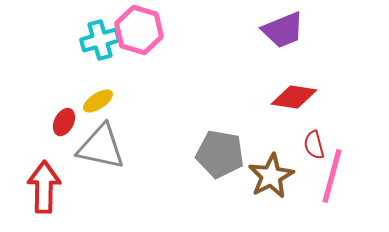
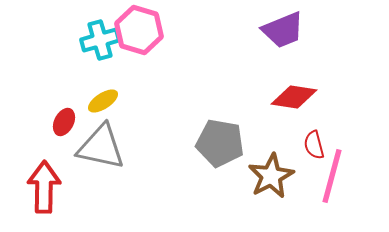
yellow ellipse: moved 5 px right
gray pentagon: moved 11 px up
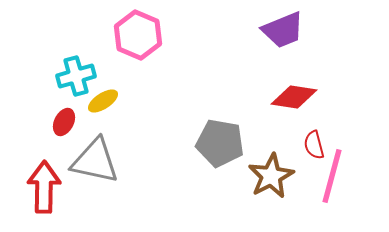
pink hexagon: moved 1 px left, 5 px down; rotated 6 degrees clockwise
cyan cross: moved 24 px left, 36 px down
gray triangle: moved 6 px left, 14 px down
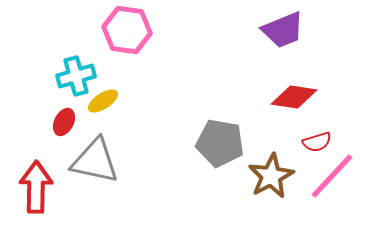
pink hexagon: moved 11 px left, 5 px up; rotated 15 degrees counterclockwise
red semicircle: moved 3 px right, 3 px up; rotated 92 degrees counterclockwise
pink line: rotated 28 degrees clockwise
red arrow: moved 8 px left
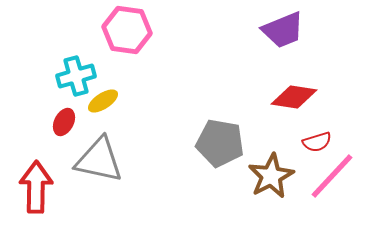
gray triangle: moved 4 px right, 1 px up
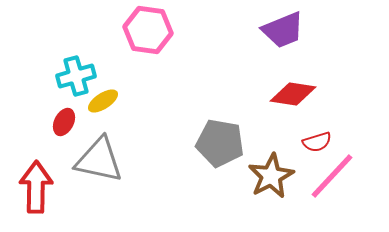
pink hexagon: moved 21 px right
red diamond: moved 1 px left, 3 px up
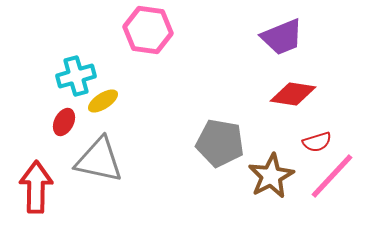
purple trapezoid: moved 1 px left, 7 px down
